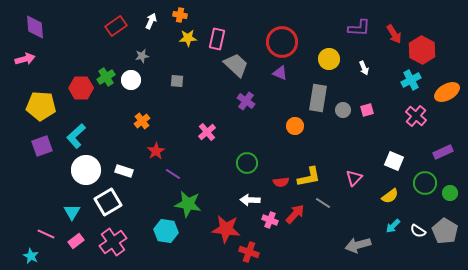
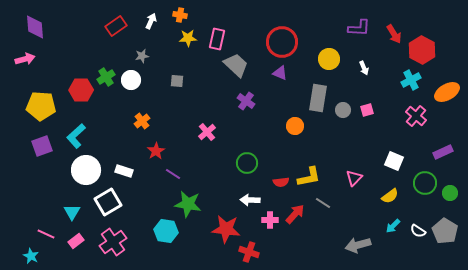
red hexagon at (81, 88): moved 2 px down
pink cross at (270, 220): rotated 21 degrees counterclockwise
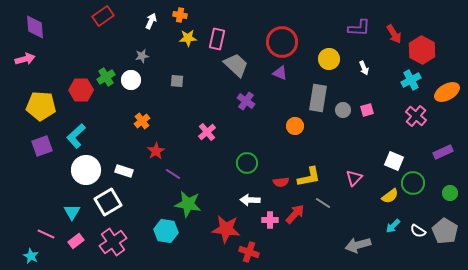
red rectangle at (116, 26): moved 13 px left, 10 px up
green circle at (425, 183): moved 12 px left
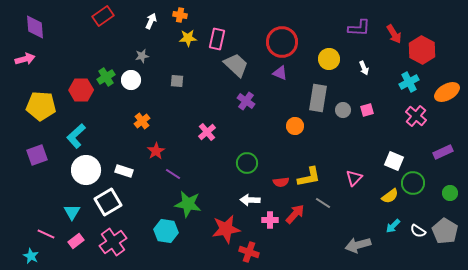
cyan cross at (411, 80): moved 2 px left, 2 px down
purple square at (42, 146): moved 5 px left, 9 px down
red star at (226, 229): rotated 16 degrees counterclockwise
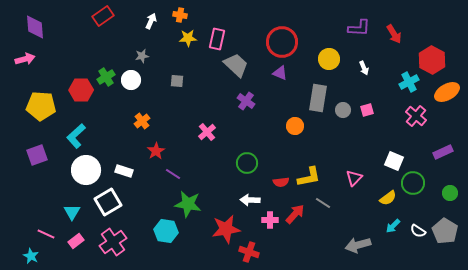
red hexagon at (422, 50): moved 10 px right, 10 px down
yellow semicircle at (390, 196): moved 2 px left, 2 px down
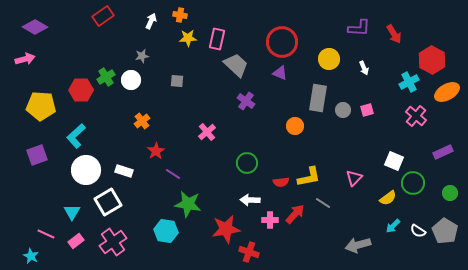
purple diamond at (35, 27): rotated 55 degrees counterclockwise
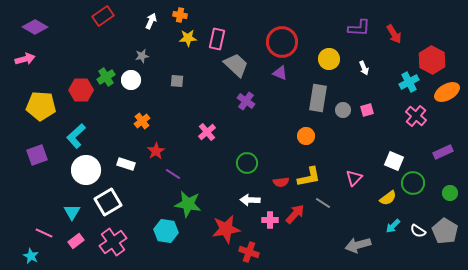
orange circle at (295, 126): moved 11 px right, 10 px down
white rectangle at (124, 171): moved 2 px right, 7 px up
pink line at (46, 234): moved 2 px left, 1 px up
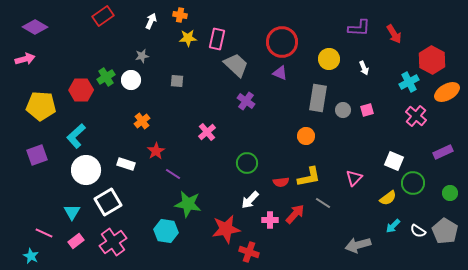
white arrow at (250, 200): rotated 48 degrees counterclockwise
